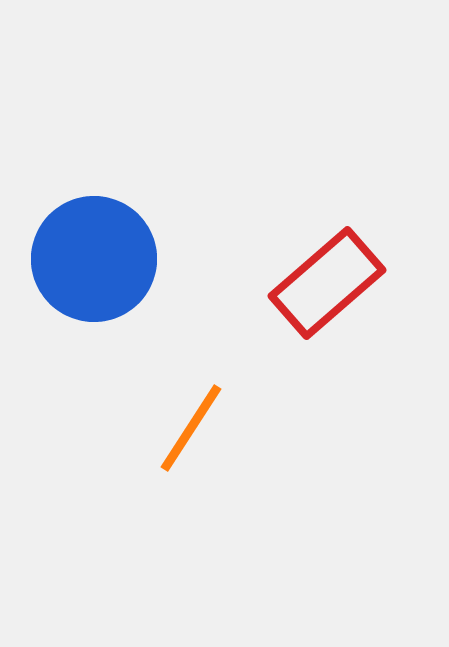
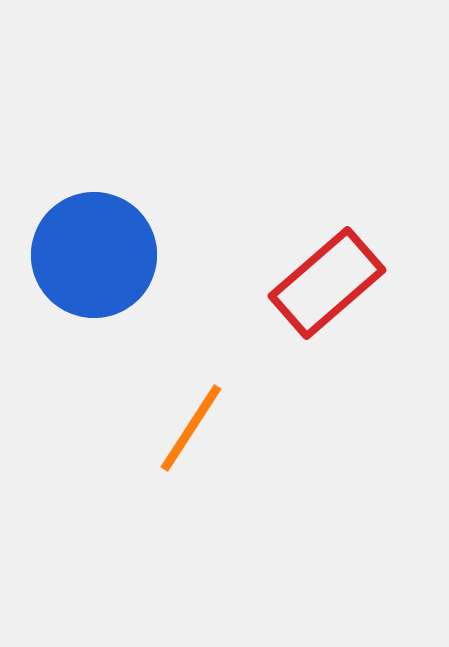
blue circle: moved 4 px up
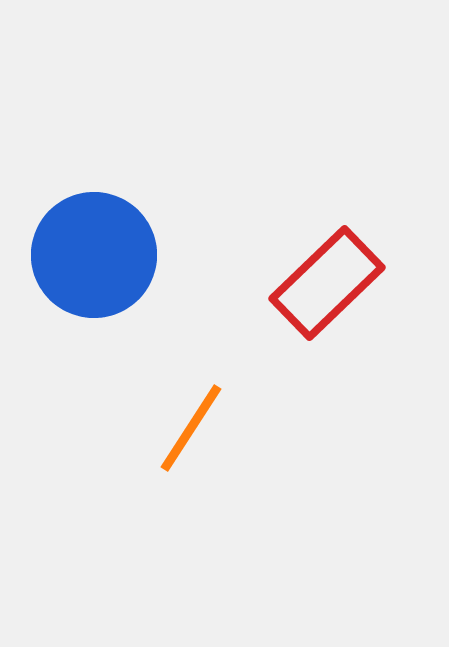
red rectangle: rotated 3 degrees counterclockwise
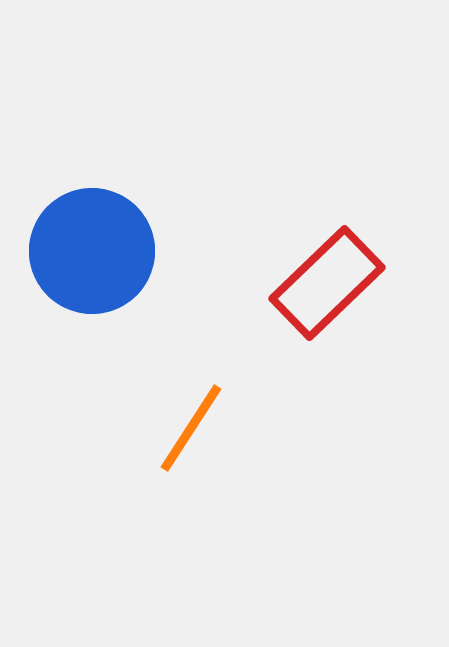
blue circle: moved 2 px left, 4 px up
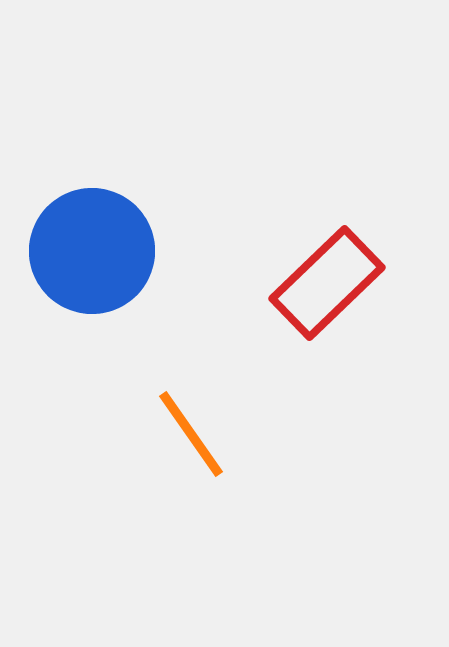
orange line: moved 6 px down; rotated 68 degrees counterclockwise
